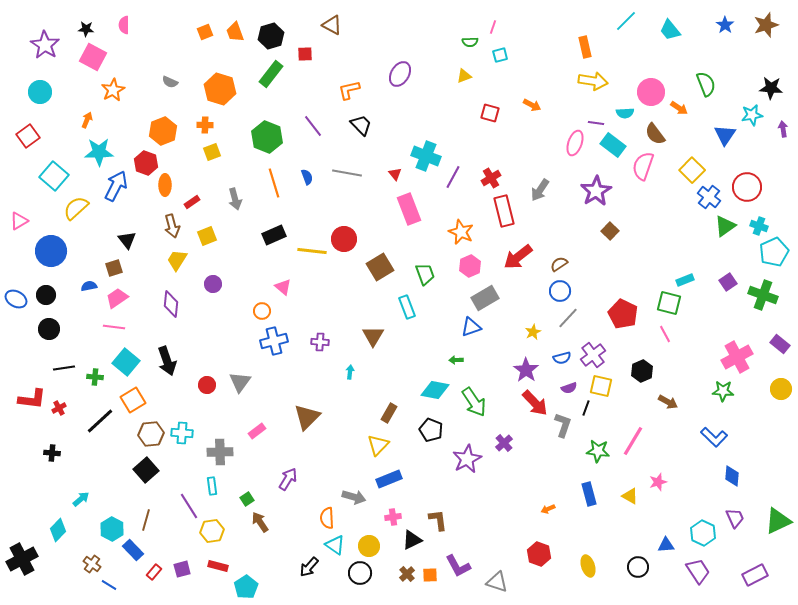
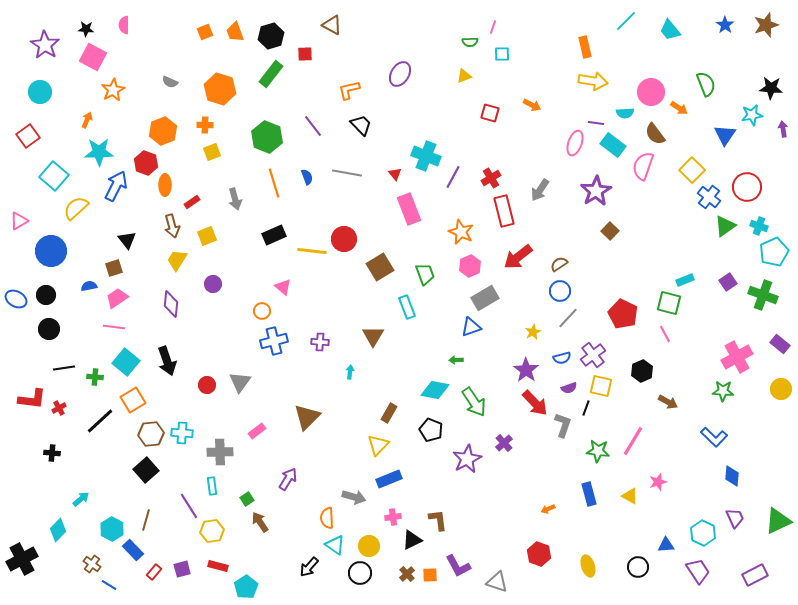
cyan square at (500, 55): moved 2 px right, 1 px up; rotated 14 degrees clockwise
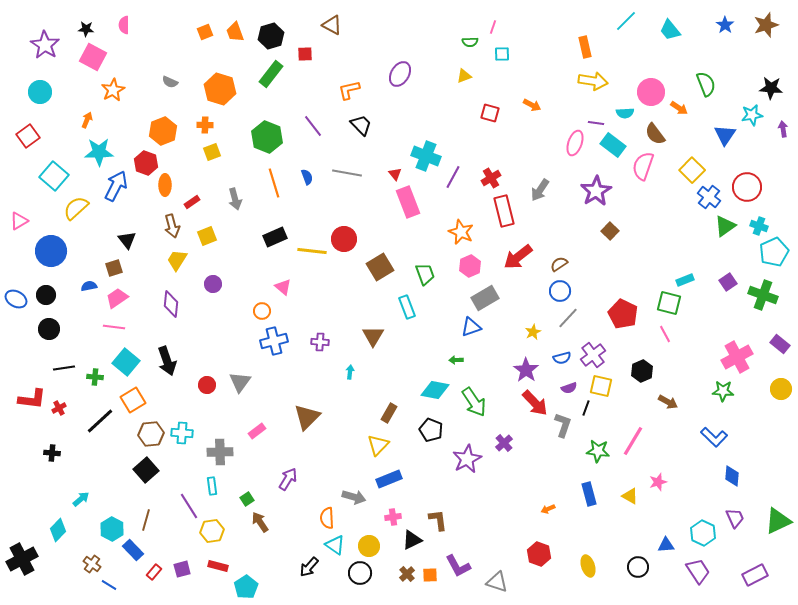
pink rectangle at (409, 209): moved 1 px left, 7 px up
black rectangle at (274, 235): moved 1 px right, 2 px down
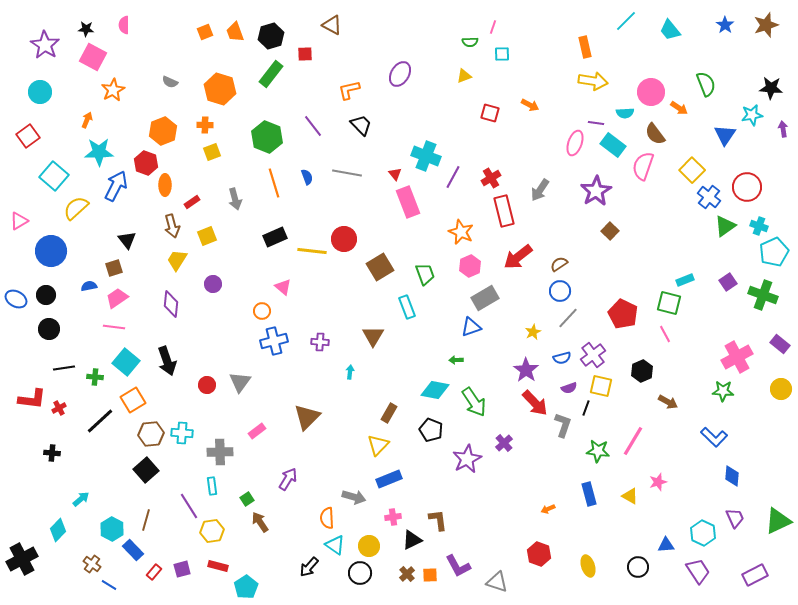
orange arrow at (532, 105): moved 2 px left
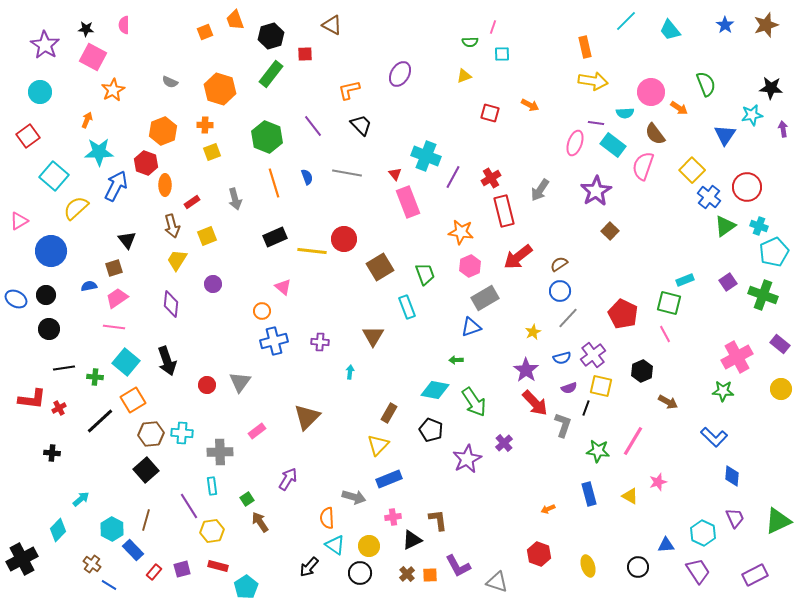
orange trapezoid at (235, 32): moved 12 px up
orange star at (461, 232): rotated 15 degrees counterclockwise
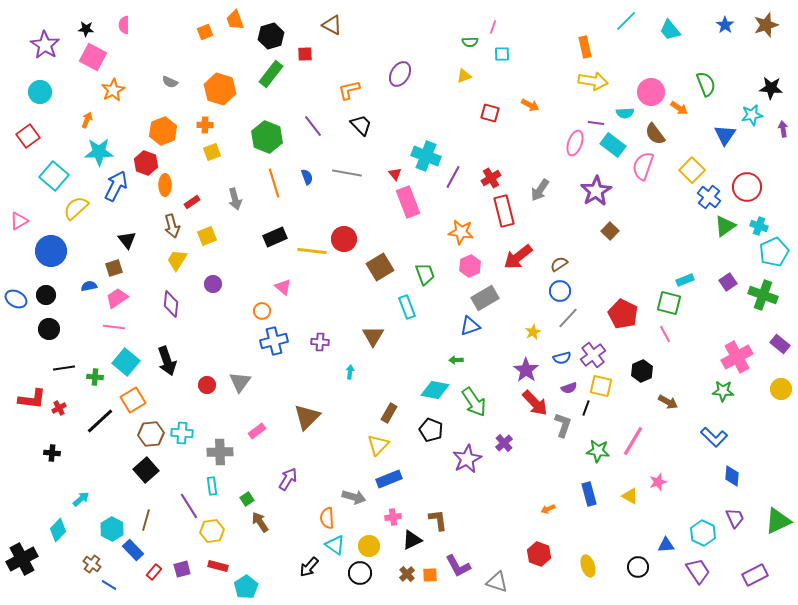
blue triangle at (471, 327): moved 1 px left, 1 px up
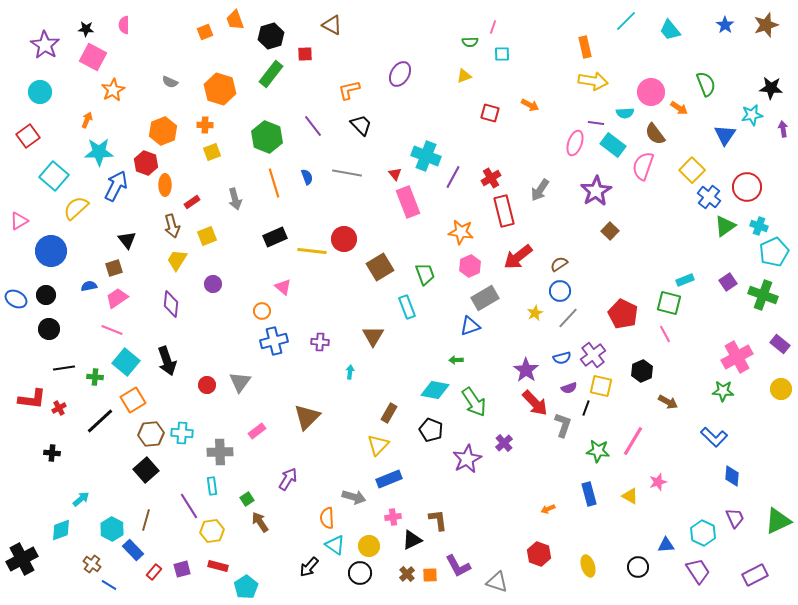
pink line at (114, 327): moved 2 px left, 3 px down; rotated 15 degrees clockwise
yellow star at (533, 332): moved 2 px right, 19 px up
cyan diamond at (58, 530): moved 3 px right; rotated 25 degrees clockwise
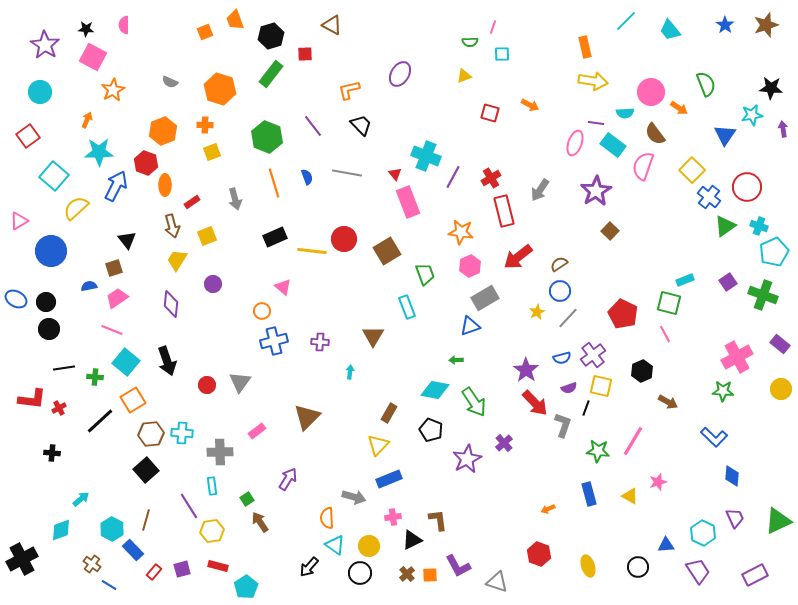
brown square at (380, 267): moved 7 px right, 16 px up
black circle at (46, 295): moved 7 px down
yellow star at (535, 313): moved 2 px right, 1 px up
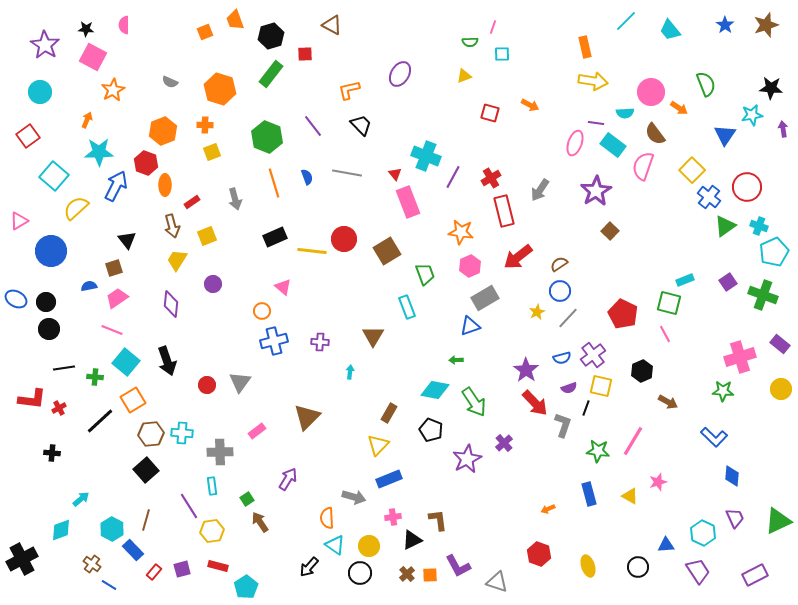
pink cross at (737, 357): moved 3 px right; rotated 12 degrees clockwise
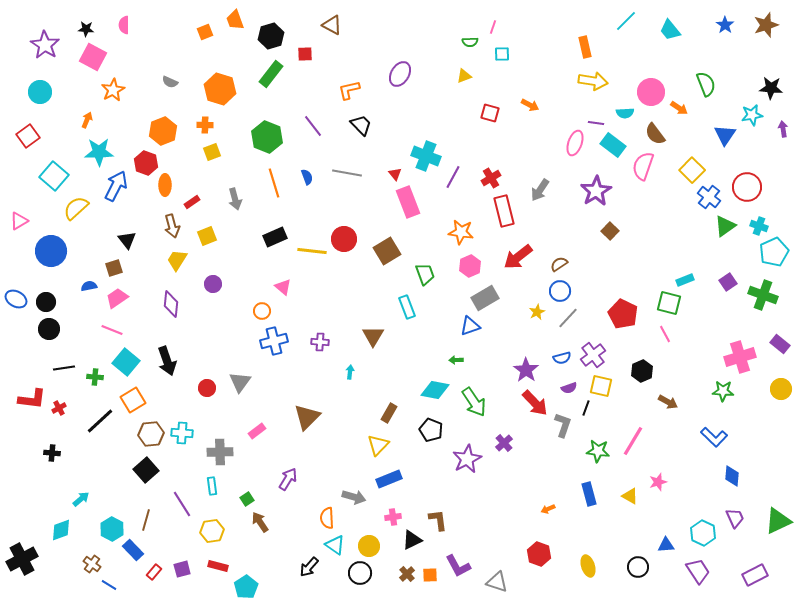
red circle at (207, 385): moved 3 px down
purple line at (189, 506): moved 7 px left, 2 px up
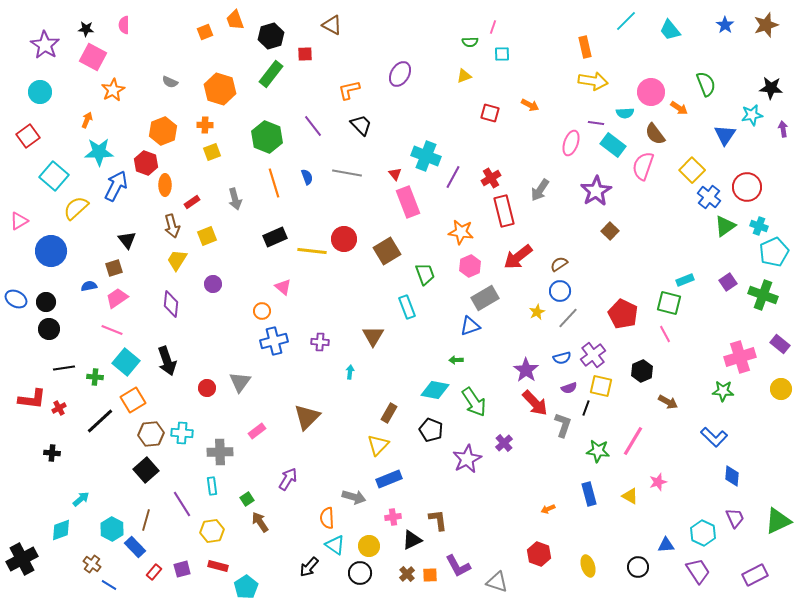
pink ellipse at (575, 143): moved 4 px left
blue rectangle at (133, 550): moved 2 px right, 3 px up
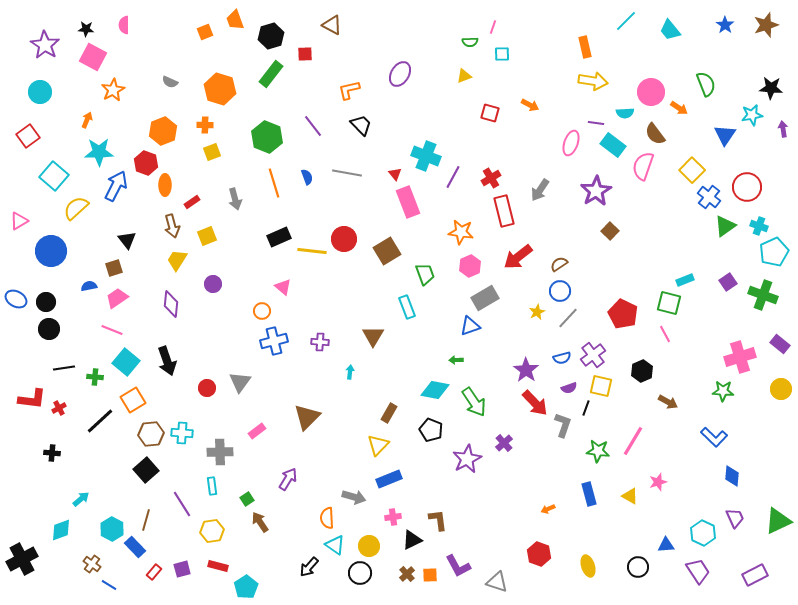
black rectangle at (275, 237): moved 4 px right
